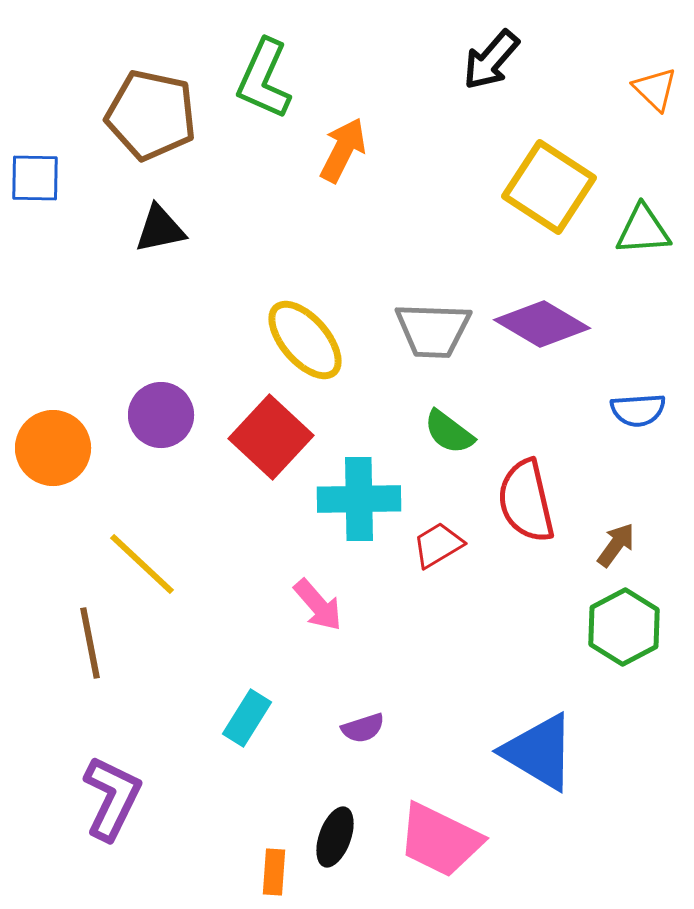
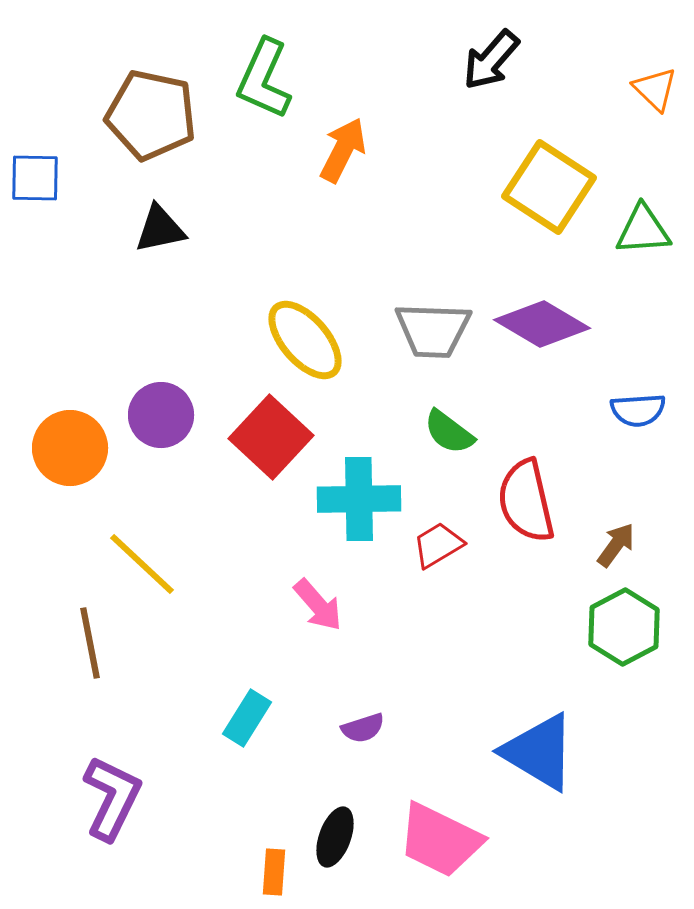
orange circle: moved 17 px right
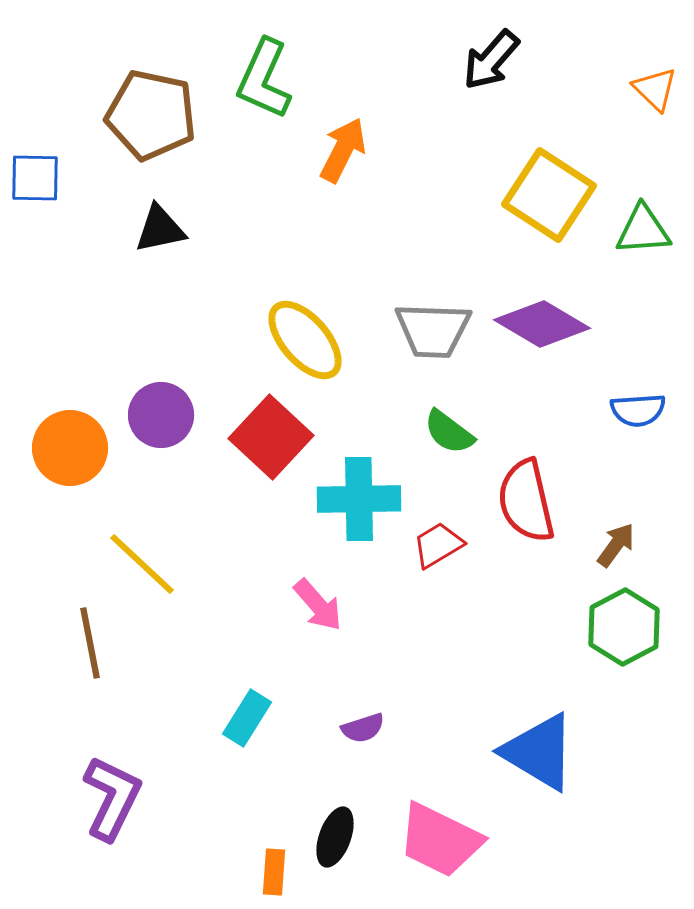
yellow square: moved 8 px down
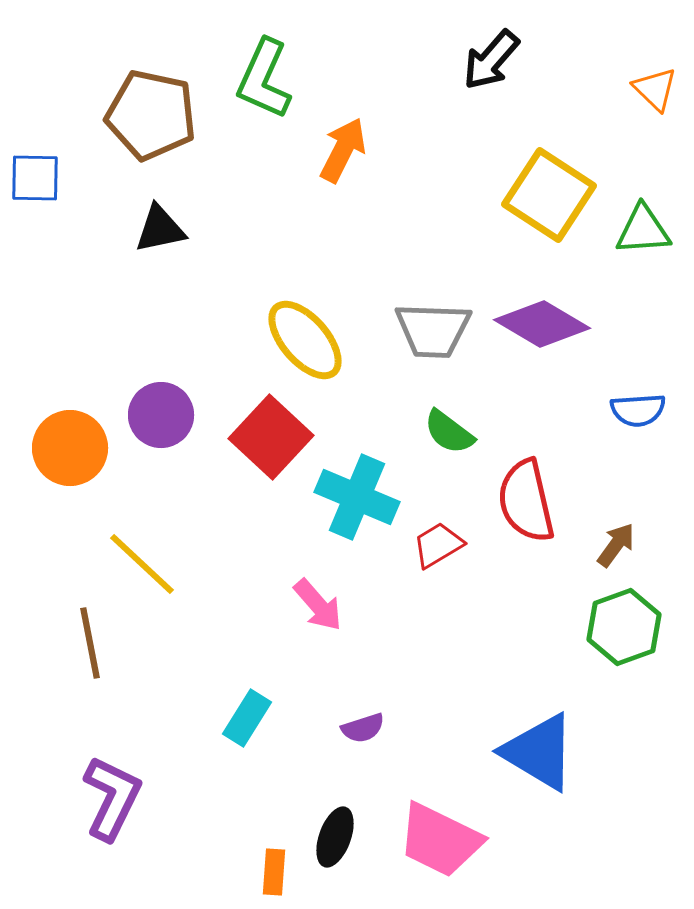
cyan cross: moved 2 px left, 2 px up; rotated 24 degrees clockwise
green hexagon: rotated 8 degrees clockwise
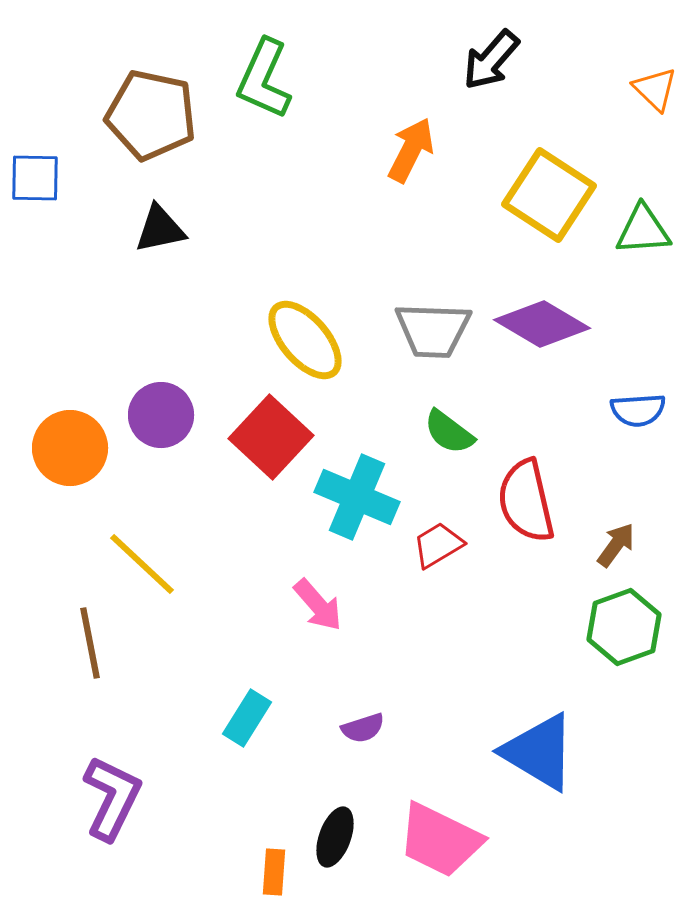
orange arrow: moved 68 px right
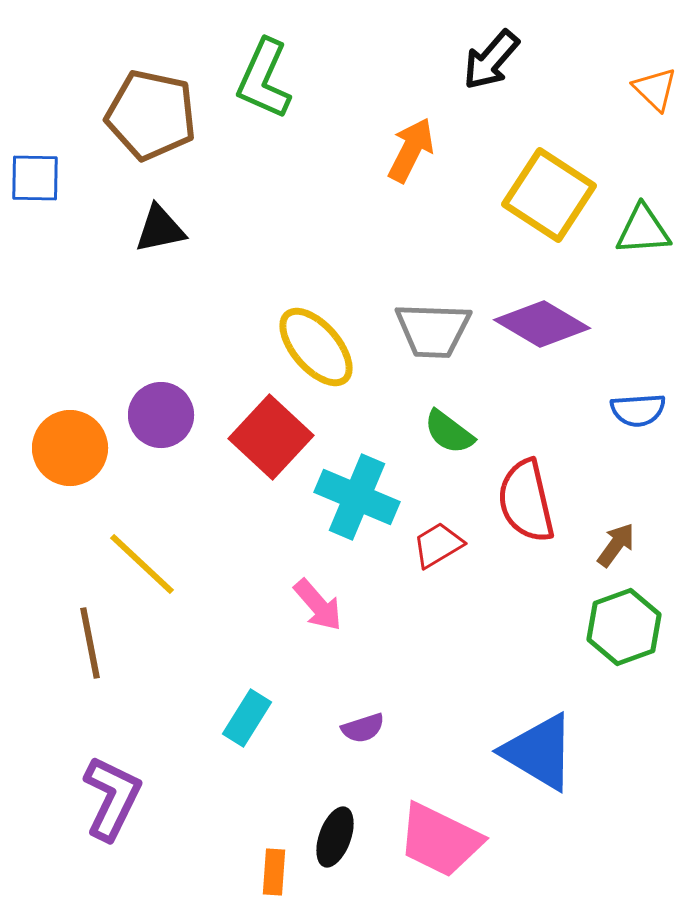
yellow ellipse: moved 11 px right, 7 px down
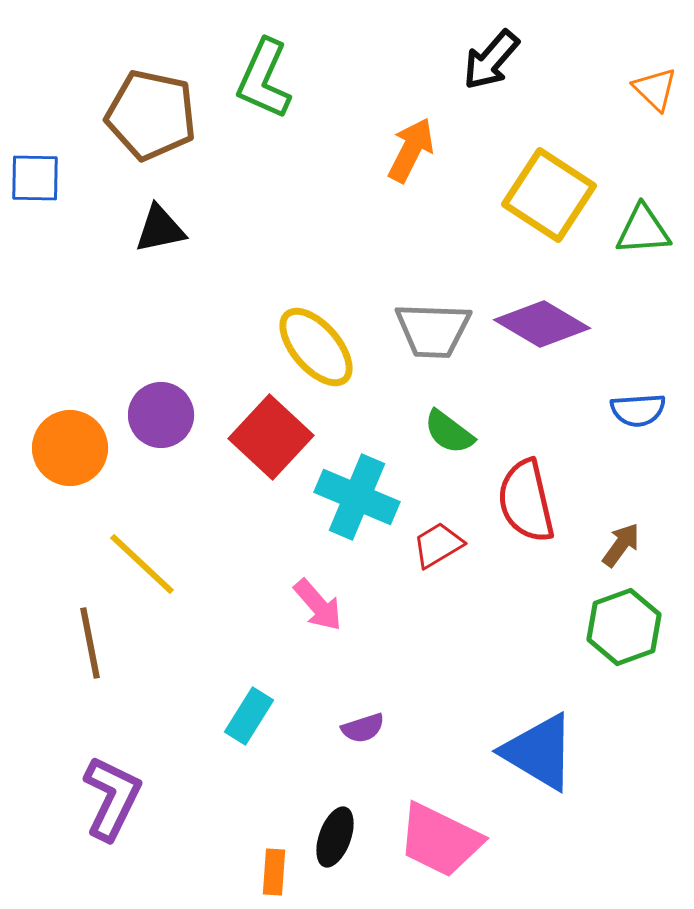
brown arrow: moved 5 px right
cyan rectangle: moved 2 px right, 2 px up
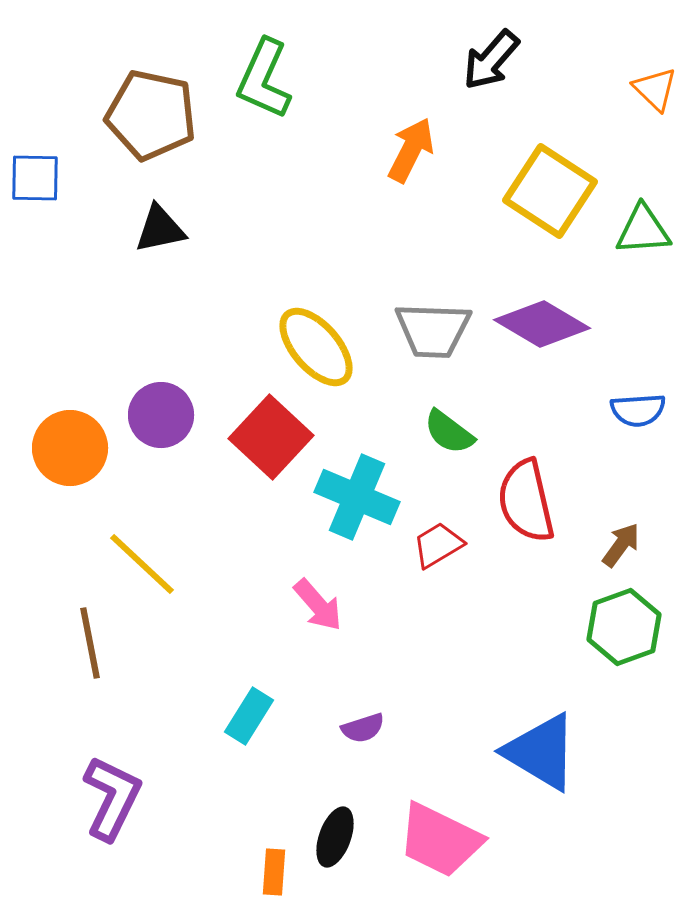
yellow square: moved 1 px right, 4 px up
blue triangle: moved 2 px right
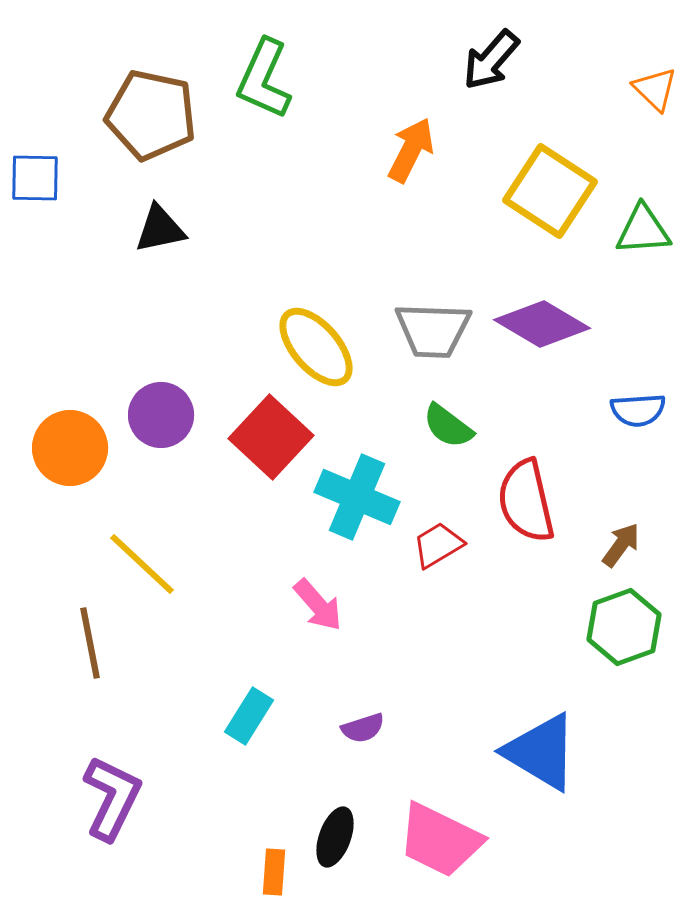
green semicircle: moved 1 px left, 6 px up
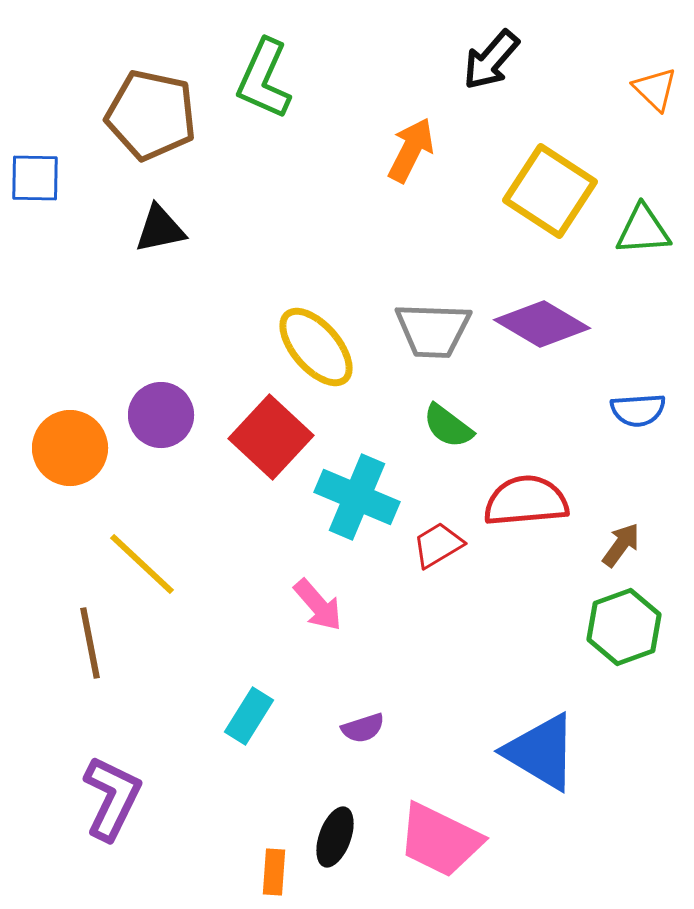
red semicircle: rotated 98 degrees clockwise
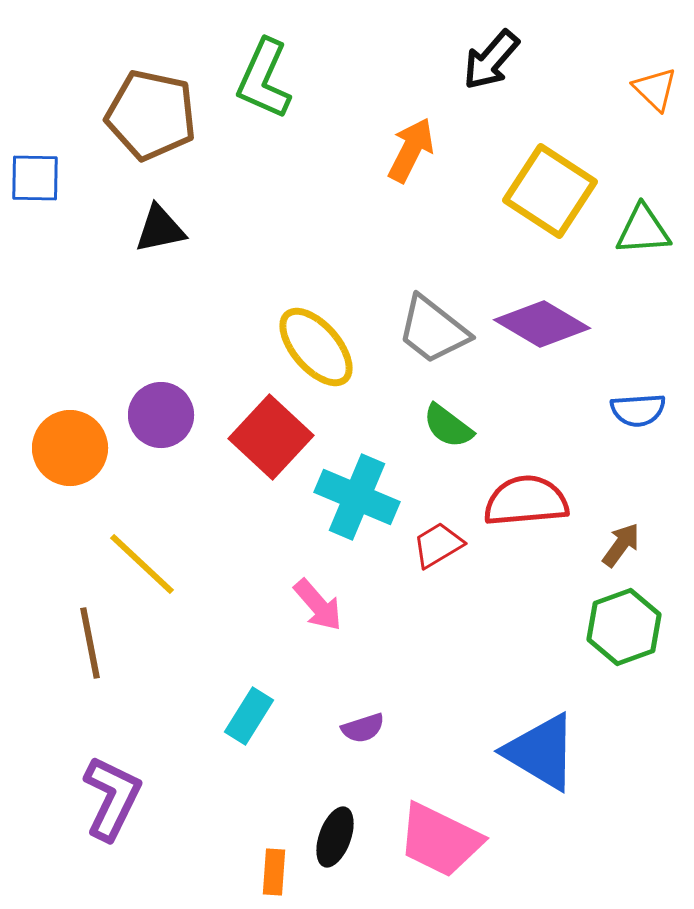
gray trapezoid: rotated 36 degrees clockwise
